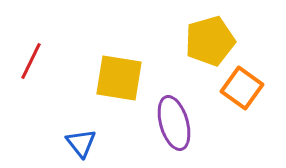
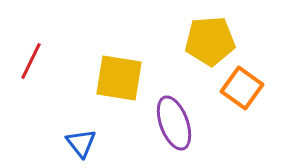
yellow pentagon: rotated 12 degrees clockwise
purple ellipse: rotated 4 degrees counterclockwise
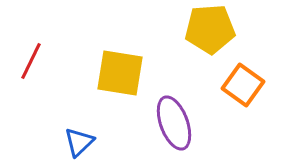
yellow pentagon: moved 12 px up
yellow square: moved 1 px right, 5 px up
orange square: moved 1 px right, 3 px up
blue triangle: moved 2 px left, 1 px up; rotated 24 degrees clockwise
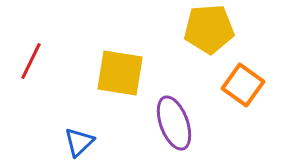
yellow pentagon: moved 1 px left
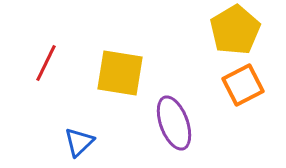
yellow pentagon: moved 26 px right, 1 px down; rotated 27 degrees counterclockwise
red line: moved 15 px right, 2 px down
orange square: rotated 27 degrees clockwise
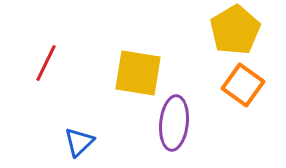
yellow square: moved 18 px right
orange square: rotated 27 degrees counterclockwise
purple ellipse: rotated 26 degrees clockwise
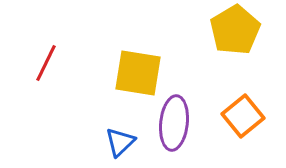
orange square: moved 31 px down; rotated 15 degrees clockwise
blue triangle: moved 41 px right
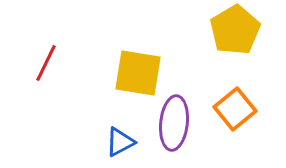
orange square: moved 8 px left, 7 px up
blue triangle: rotated 16 degrees clockwise
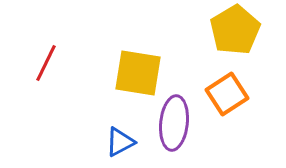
orange square: moved 8 px left, 15 px up; rotated 6 degrees clockwise
